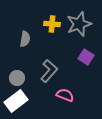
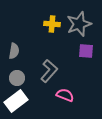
gray semicircle: moved 11 px left, 12 px down
purple square: moved 6 px up; rotated 28 degrees counterclockwise
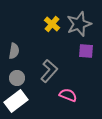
yellow cross: rotated 35 degrees clockwise
pink semicircle: moved 3 px right
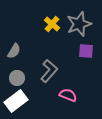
gray semicircle: rotated 21 degrees clockwise
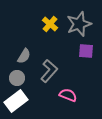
yellow cross: moved 2 px left
gray semicircle: moved 10 px right, 5 px down
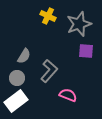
yellow cross: moved 2 px left, 8 px up; rotated 14 degrees counterclockwise
